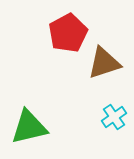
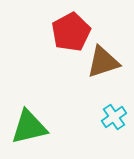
red pentagon: moved 3 px right, 1 px up
brown triangle: moved 1 px left, 1 px up
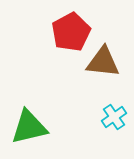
brown triangle: rotated 24 degrees clockwise
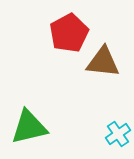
red pentagon: moved 2 px left, 1 px down
cyan cross: moved 4 px right, 17 px down
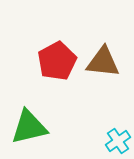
red pentagon: moved 12 px left, 28 px down
cyan cross: moved 7 px down
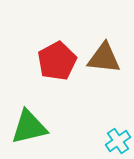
brown triangle: moved 1 px right, 4 px up
